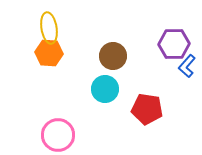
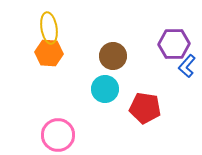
red pentagon: moved 2 px left, 1 px up
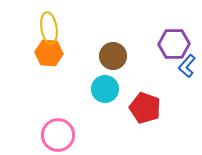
red pentagon: rotated 12 degrees clockwise
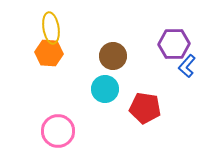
yellow ellipse: moved 2 px right
red pentagon: rotated 12 degrees counterclockwise
pink circle: moved 4 px up
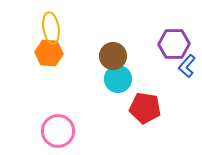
cyan circle: moved 13 px right, 10 px up
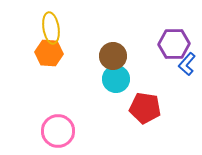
blue L-shape: moved 2 px up
cyan circle: moved 2 px left
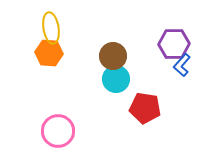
blue L-shape: moved 5 px left, 1 px down
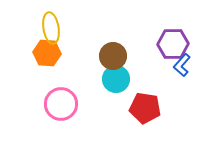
purple hexagon: moved 1 px left
orange hexagon: moved 2 px left
pink circle: moved 3 px right, 27 px up
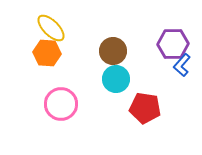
yellow ellipse: rotated 36 degrees counterclockwise
brown circle: moved 5 px up
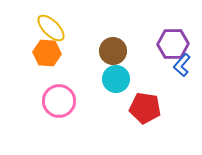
pink circle: moved 2 px left, 3 px up
